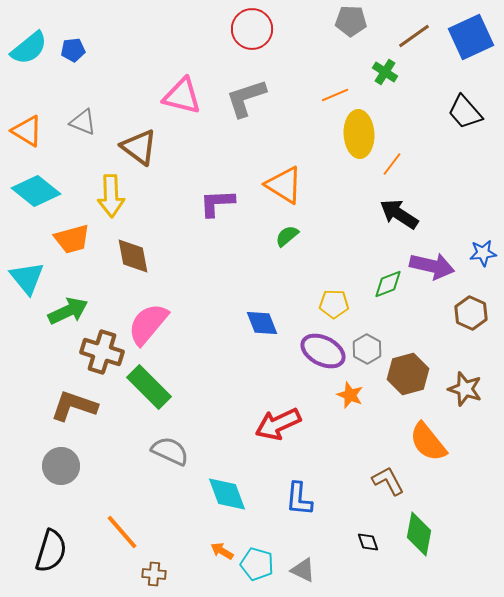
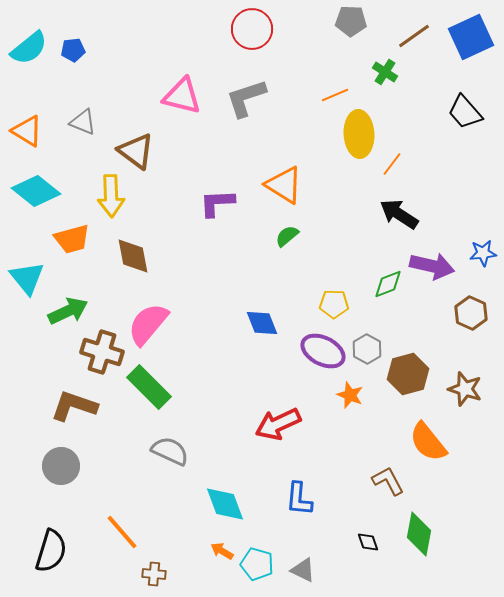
brown triangle at (139, 147): moved 3 px left, 4 px down
cyan diamond at (227, 494): moved 2 px left, 10 px down
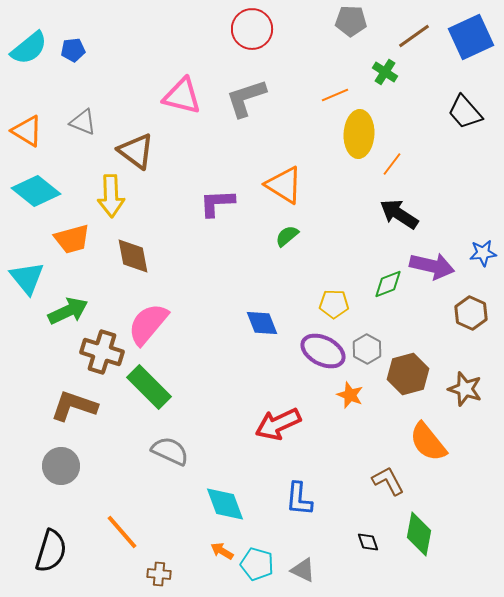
yellow ellipse at (359, 134): rotated 6 degrees clockwise
brown cross at (154, 574): moved 5 px right
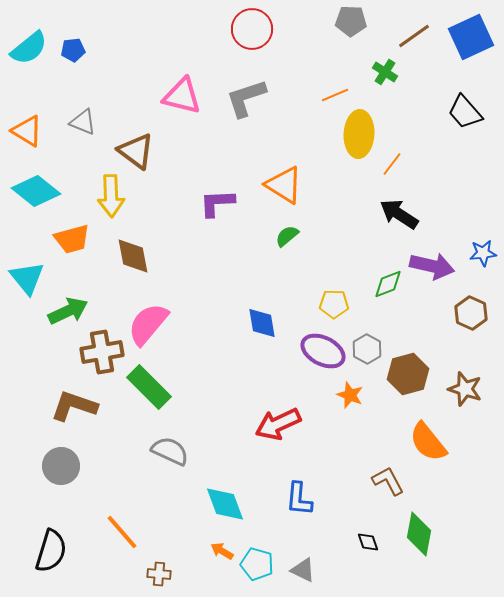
blue diamond at (262, 323): rotated 12 degrees clockwise
brown cross at (102, 352): rotated 27 degrees counterclockwise
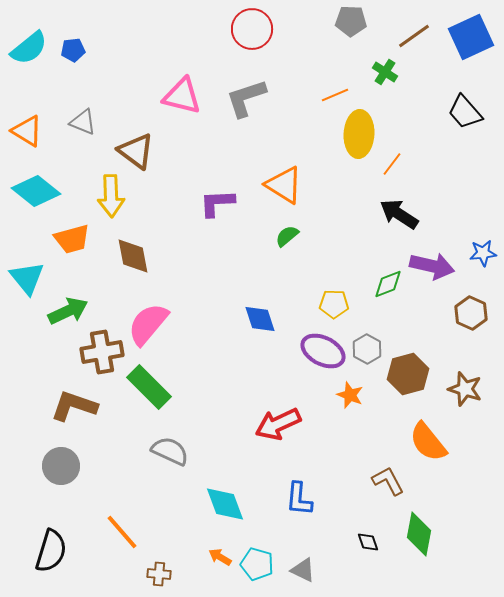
blue diamond at (262, 323): moved 2 px left, 4 px up; rotated 8 degrees counterclockwise
orange arrow at (222, 551): moved 2 px left, 6 px down
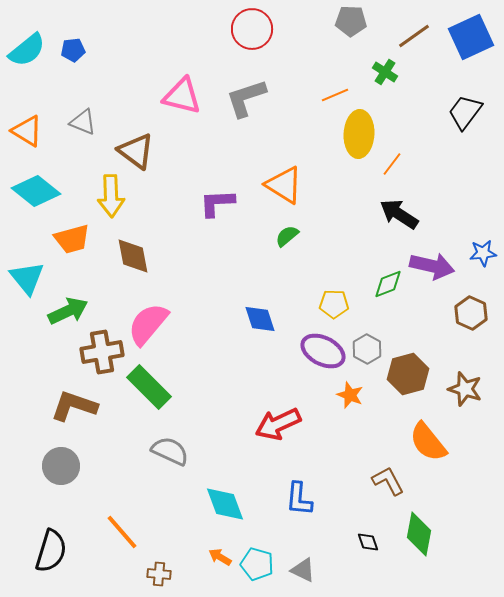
cyan semicircle at (29, 48): moved 2 px left, 2 px down
black trapezoid at (465, 112): rotated 78 degrees clockwise
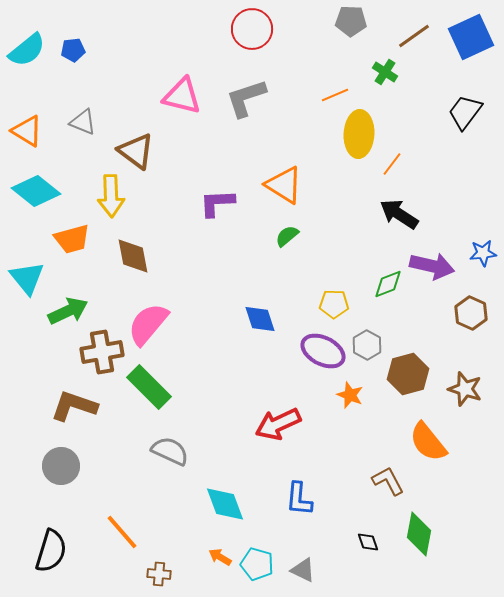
gray hexagon at (367, 349): moved 4 px up
